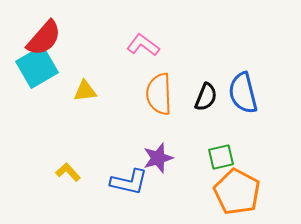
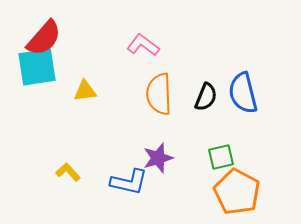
cyan square: rotated 21 degrees clockwise
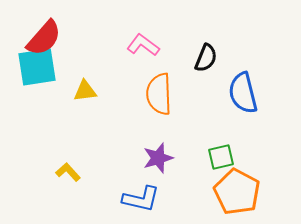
black semicircle: moved 39 px up
blue L-shape: moved 12 px right, 17 px down
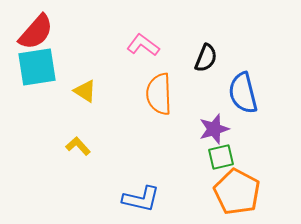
red semicircle: moved 8 px left, 6 px up
yellow triangle: rotated 40 degrees clockwise
purple star: moved 56 px right, 29 px up
yellow L-shape: moved 10 px right, 26 px up
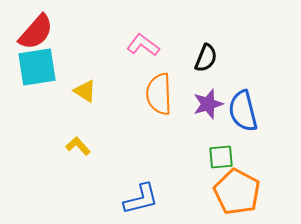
blue semicircle: moved 18 px down
purple star: moved 6 px left, 25 px up
green square: rotated 8 degrees clockwise
blue L-shape: rotated 27 degrees counterclockwise
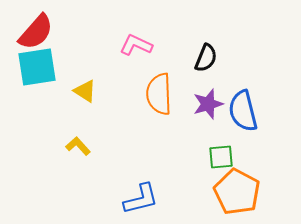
pink L-shape: moved 7 px left; rotated 12 degrees counterclockwise
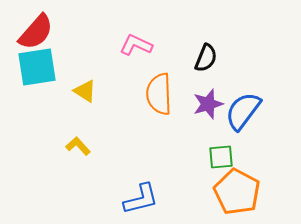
blue semicircle: rotated 51 degrees clockwise
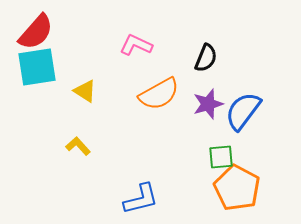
orange semicircle: rotated 117 degrees counterclockwise
orange pentagon: moved 4 px up
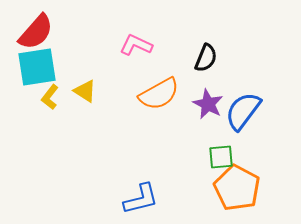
purple star: rotated 28 degrees counterclockwise
yellow L-shape: moved 28 px left, 49 px up; rotated 100 degrees counterclockwise
